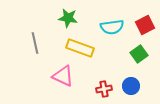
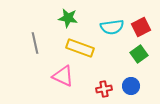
red square: moved 4 px left, 2 px down
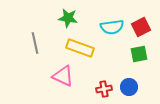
green square: rotated 24 degrees clockwise
blue circle: moved 2 px left, 1 px down
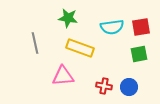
red square: rotated 18 degrees clockwise
pink triangle: rotated 30 degrees counterclockwise
red cross: moved 3 px up; rotated 21 degrees clockwise
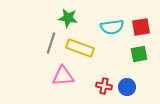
gray line: moved 16 px right; rotated 30 degrees clockwise
blue circle: moved 2 px left
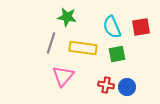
green star: moved 1 px left, 1 px up
cyan semicircle: rotated 75 degrees clockwise
yellow rectangle: moved 3 px right; rotated 12 degrees counterclockwise
green square: moved 22 px left
pink triangle: rotated 45 degrees counterclockwise
red cross: moved 2 px right, 1 px up
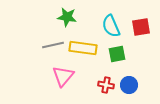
cyan semicircle: moved 1 px left, 1 px up
gray line: moved 2 px right, 2 px down; rotated 60 degrees clockwise
blue circle: moved 2 px right, 2 px up
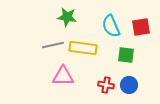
green square: moved 9 px right, 1 px down; rotated 18 degrees clockwise
pink triangle: rotated 50 degrees clockwise
